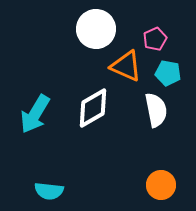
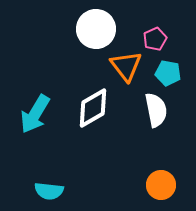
orange triangle: rotated 28 degrees clockwise
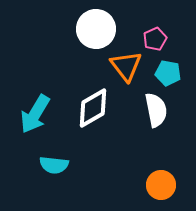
cyan semicircle: moved 5 px right, 26 px up
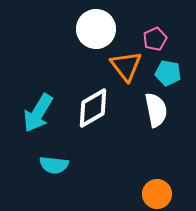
cyan arrow: moved 3 px right, 1 px up
orange circle: moved 4 px left, 9 px down
